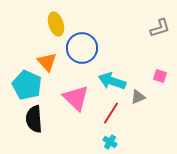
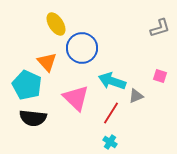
yellow ellipse: rotated 15 degrees counterclockwise
gray triangle: moved 2 px left, 1 px up
black semicircle: moved 1 px left, 1 px up; rotated 80 degrees counterclockwise
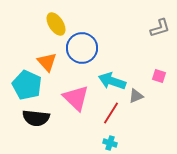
pink square: moved 1 px left
black semicircle: moved 3 px right
cyan cross: moved 1 px down; rotated 16 degrees counterclockwise
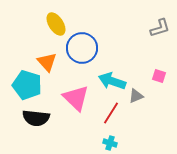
cyan pentagon: rotated 8 degrees counterclockwise
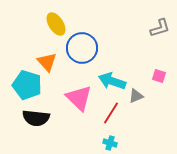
pink triangle: moved 3 px right
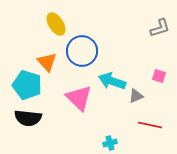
blue circle: moved 3 px down
red line: moved 39 px right, 12 px down; rotated 70 degrees clockwise
black semicircle: moved 8 px left
cyan cross: rotated 32 degrees counterclockwise
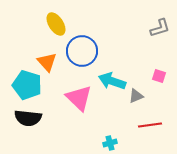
red line: rotated 20 degrees counterclockwise
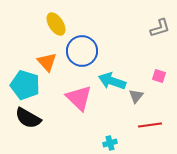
cyan pentagon: moved 2 px left
gray triangle: rotated 28 degrees counterclockwise
black semicircle: rotated 24 degrees clockwise
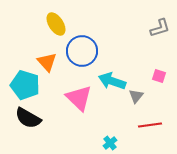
cyan cross: rotated 24 degrees counterclockwise
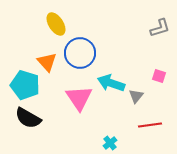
blue circle: moved 2 px left, 2 px down
cyan arrow: moved 1 px left, 2 px down
pink triangle: rotated 12 degrees clockwise
